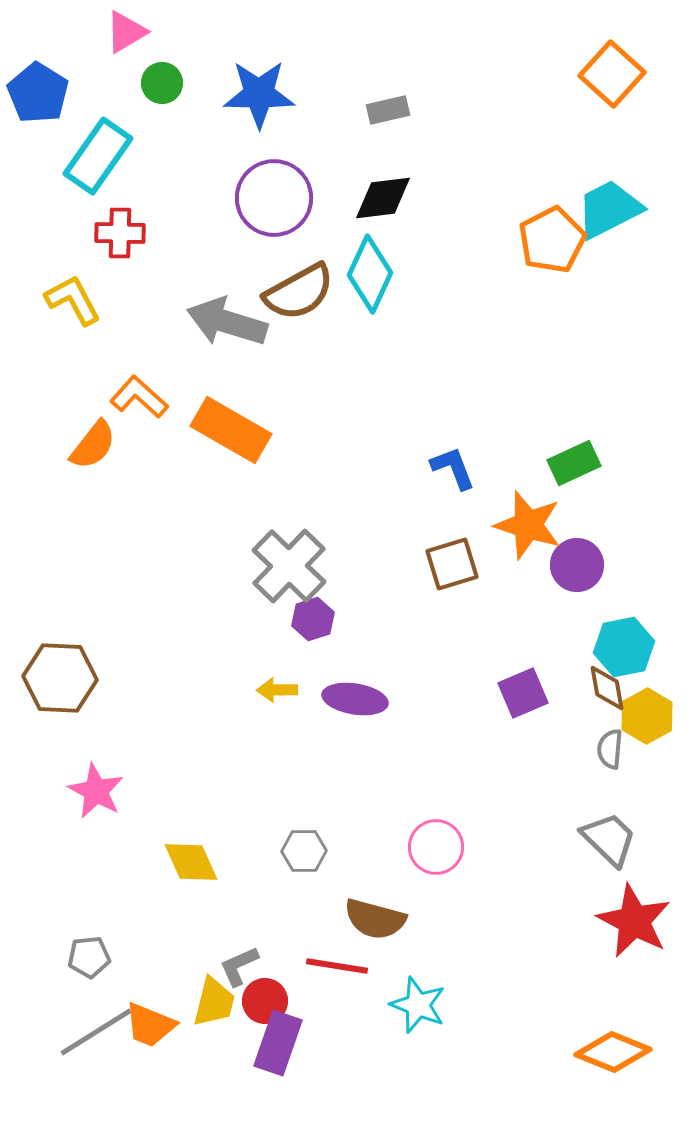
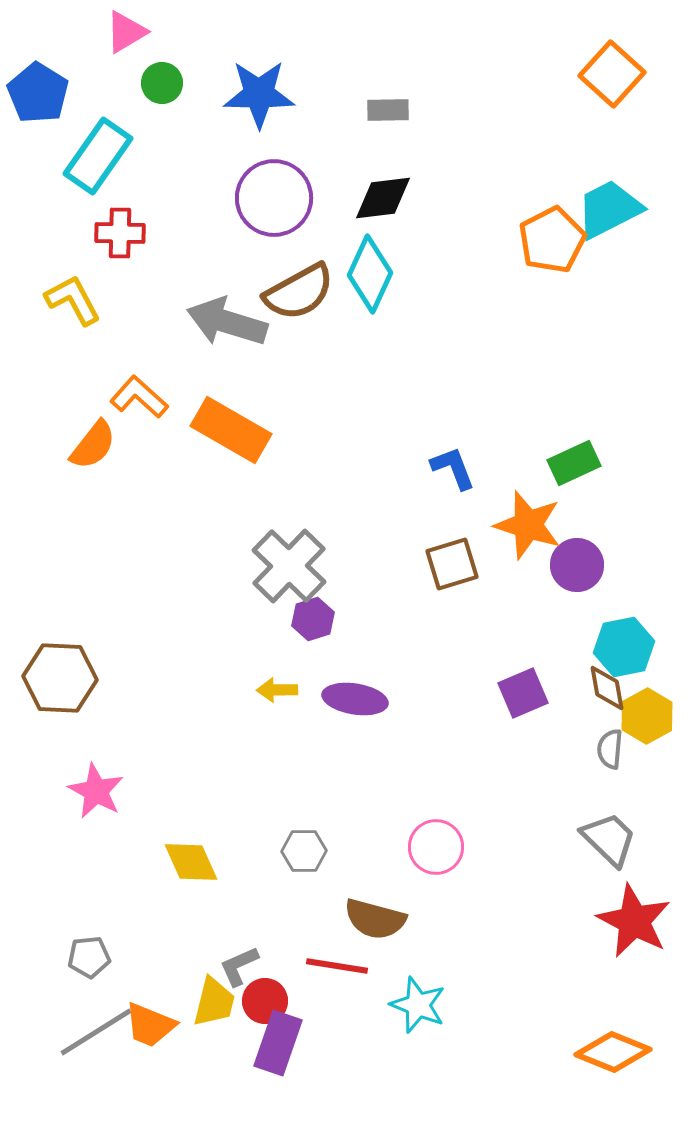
gray rectangle at (388, 110): rotated 12 degrees clockwise
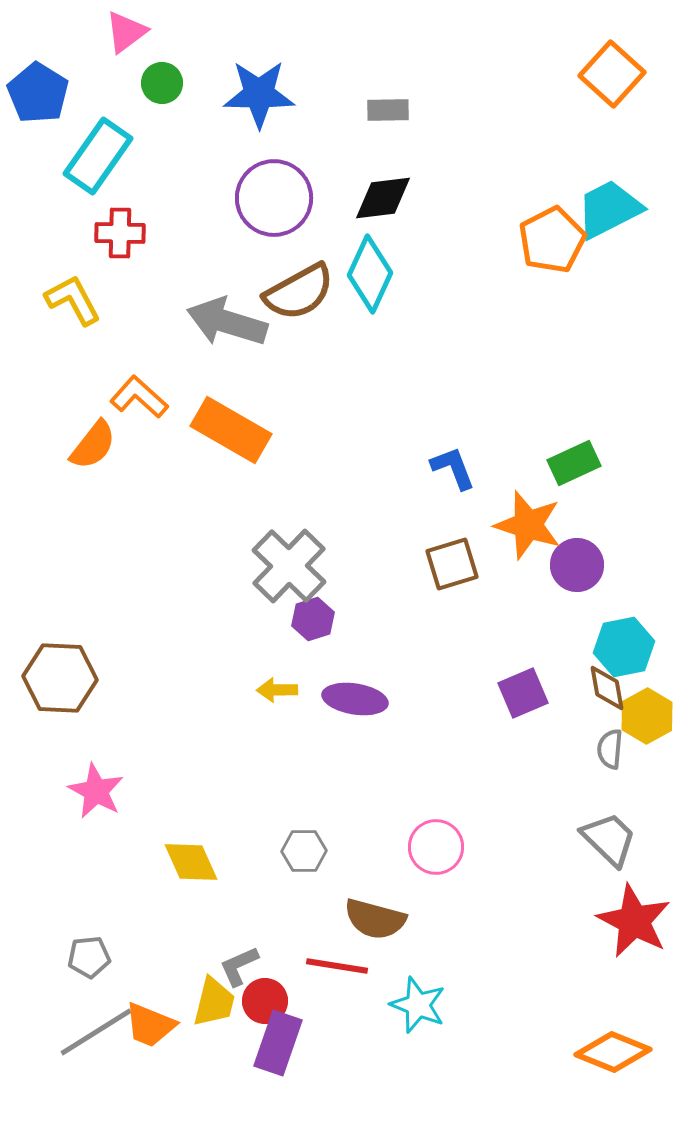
pink triangle at (126, 32): rotated 6 degrees counterclockwise
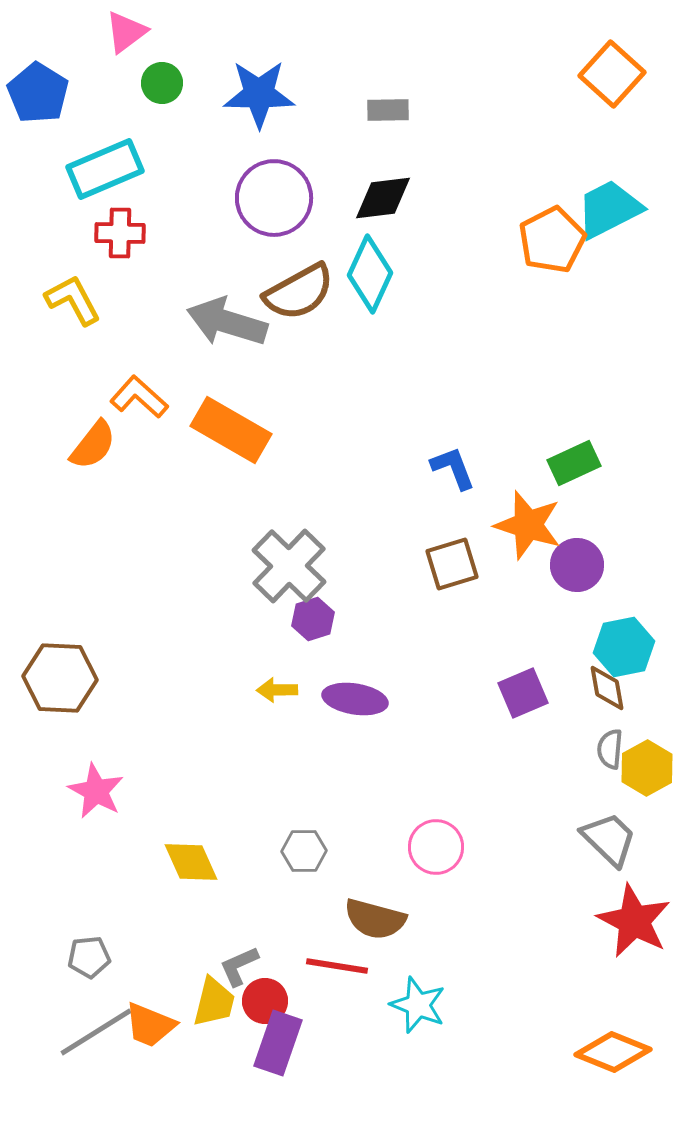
cyan rectangle at (98, 156): moved 7 px right, 13 px down; rotated 32 degrees clockwise
yellow hexagon at (647, 716): moved 52 px down
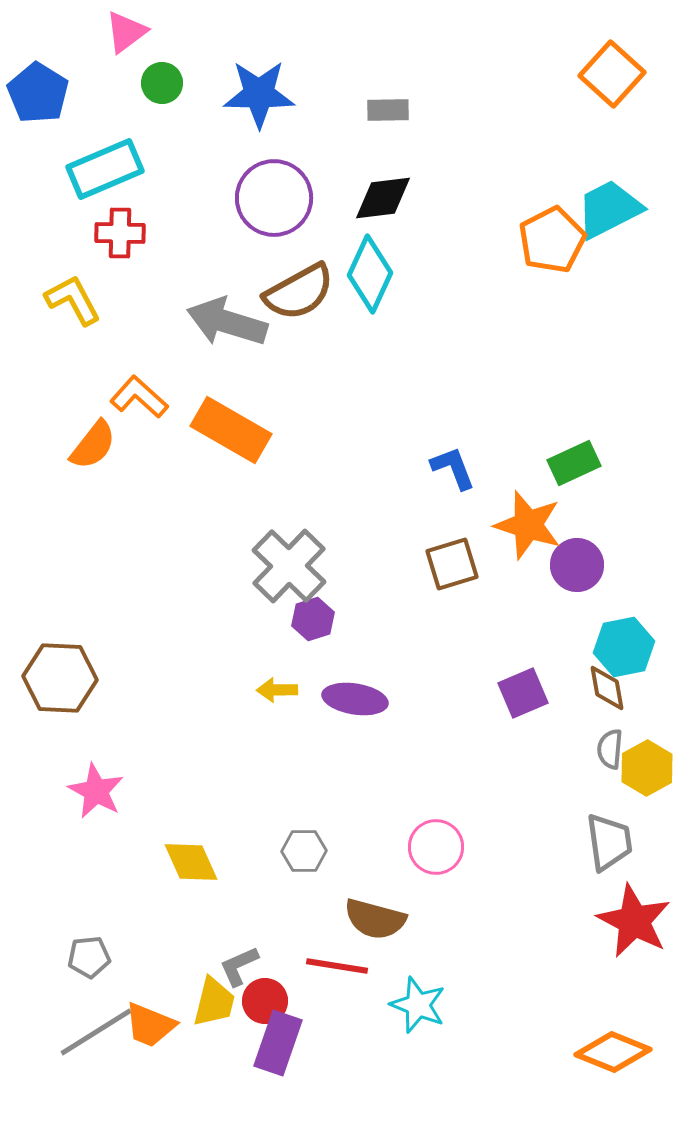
gray trapezoid at (609, 839): moved 3 px down; rotated 38 degrees clockwise
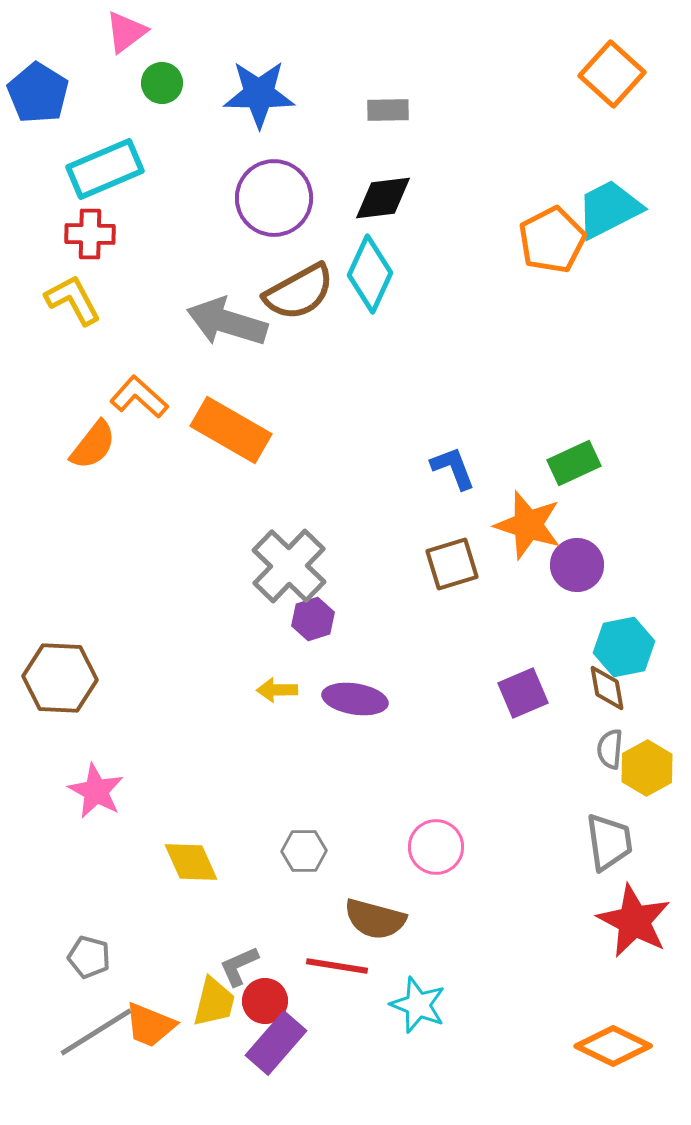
red cross at (120, 233): moved 30 px left, 1 px down
gray pentagon at (89, 957): rotated 21 degrees clockwise
purple rectangle at (278, 1043): moved 2 px left; rotated 22 degrees clockwise
orange diamond at (613, 1052): moved 6 px up; rotated 4 degrees clockwise
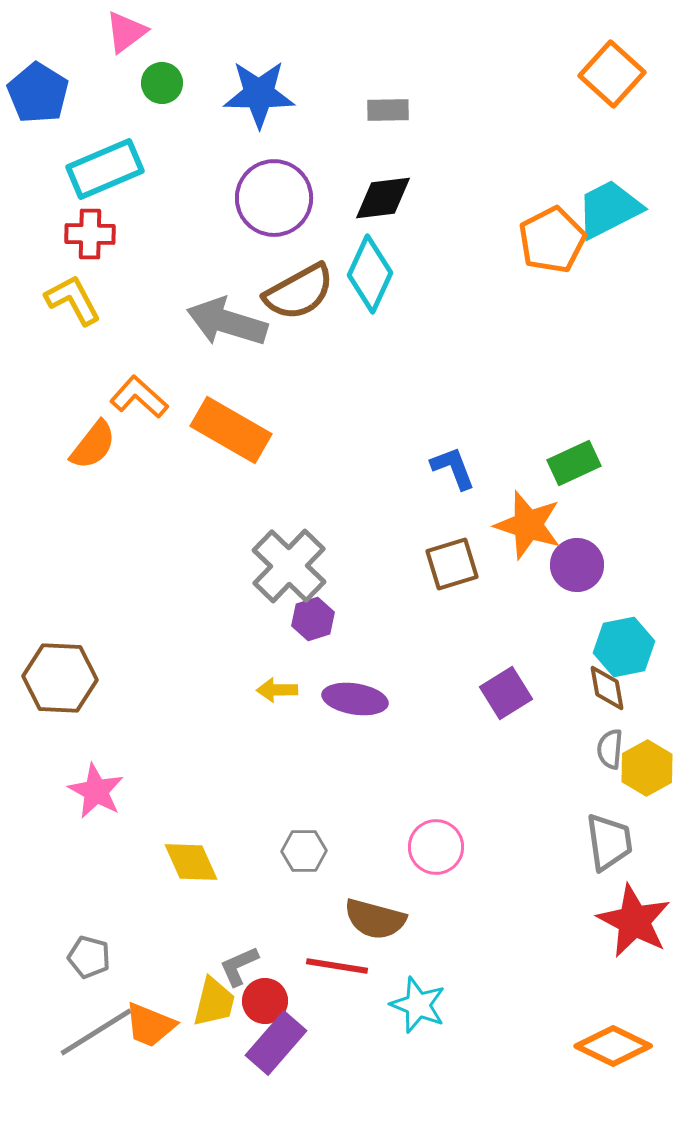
purple square at (523, 693): moved 17 px left; rotated 9 degrees counterclockwise
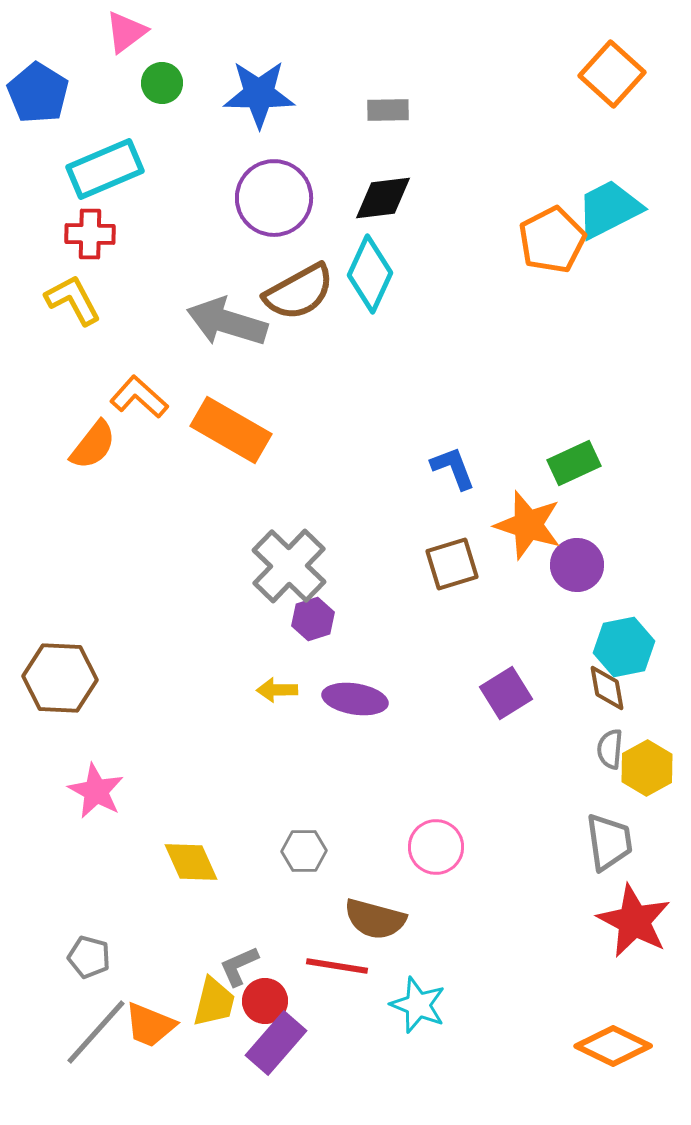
gray line at (96, 1032): rotated 16 degrees counterclockwise
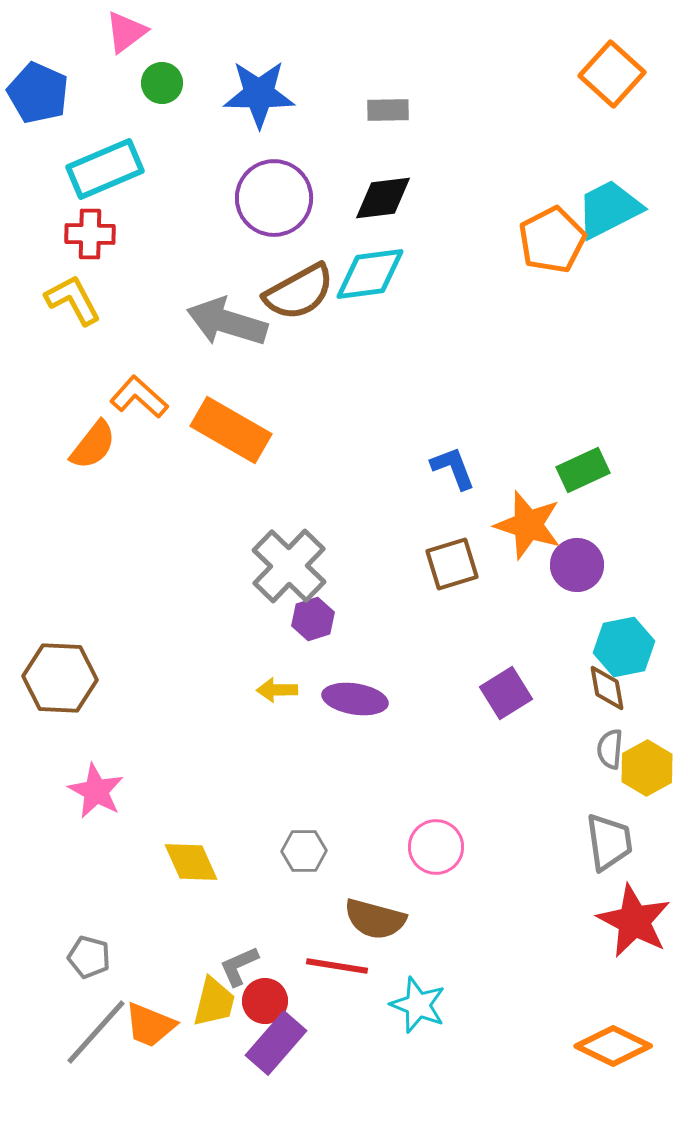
blue pentagon at (38, 93): rotated 8 degrees counterclockwise
cyan diamond at (370, 274): rotated 58 degrees clockwise
green rectangle at (574, 463): moved 9 px right, 7 px down
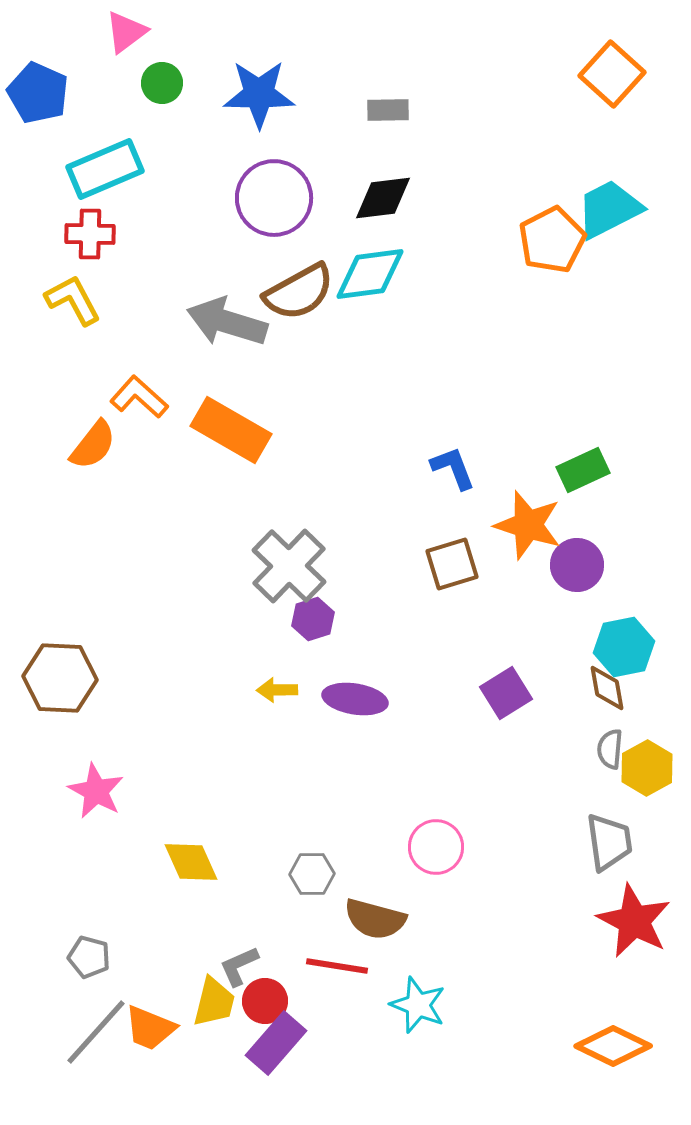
gray hexagon at (304, 851): moved 8 px right, 23 px down
orange trapezoid at (150, 1025): moved 3 px down
